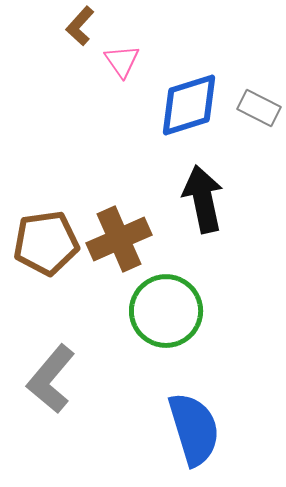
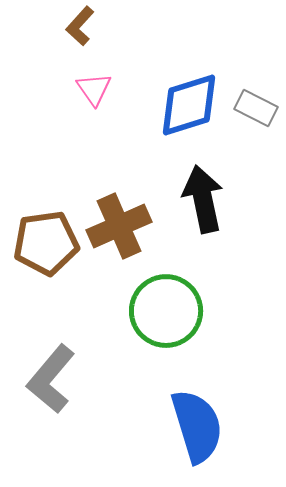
pink triangle: moved 28 px left, 28 px down
gray rectangle: moved 3 px left
brown cross: moved 13 px up
blue semicircle: moved 3 px right, 3 px up
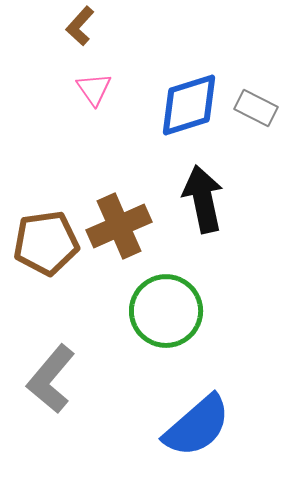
blue semicircle: rotated 66 degrees clockwise
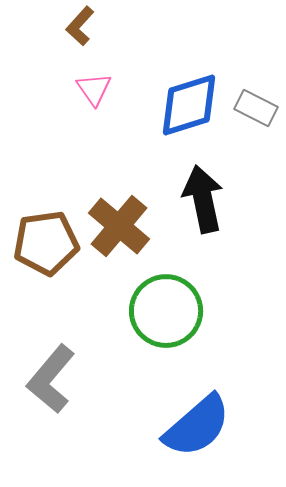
brown cross: rotated 26 degrees counterclockwise
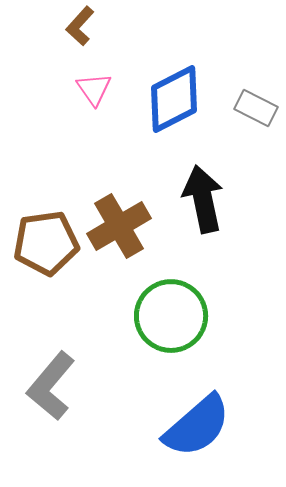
blue diamond: moved 15 px left, 6 px up; rotated 10 degrees counterclockwise
brown cross: rotated 20 degrees clockwise
green circle: moved 5 px right, 5 px down
gray L-shape: moved 7 px down
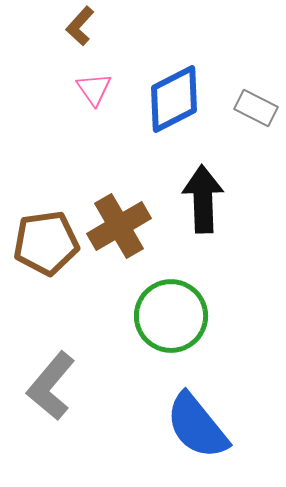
black arrow: rotated 10 degrees clockwise
blue semicircle: rotated 92 degrees clockwise
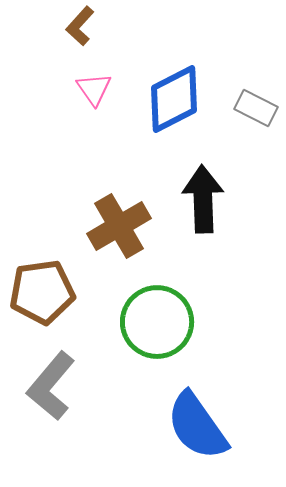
brown pentagon: moved 4 px left, 49 px down
green circle: moved 14 px left, 6 px down
blue semicircle: rotated 4 degrees clockwise
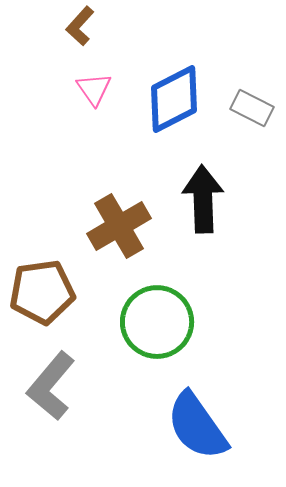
gray rectangle: moved 4 px left
